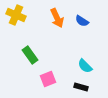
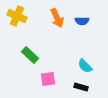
yellow cross: moved 1 px right, 1 px down
blue semicircle: rotated 32 degrees counterclockwise
green rectangle: rotated 12 degrees counterclockwise
pink square: rotated 14 degrees clockwise
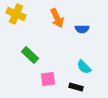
yellow cross: moved 1 px left, 2 px up
blue semicircle: moved 8 px down
cyan semicircle: moved 1 px left, 1 px down
black rectangle: moved 5 px left
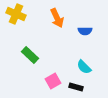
blue semicircle: moved 3 px right, 2 px down
pink square: moved 5 px right, 2 px down; rotated 21 degrees counterclockwise
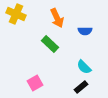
green rectangle: moved 20 px right, 11 px up
pink square: moved 18 px left, 2 px down
black rectangle: moved 5 px right; rotated 56 degrees counterclockwise
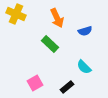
blue semicircle: rotated 16 degrees counterclockwise
black rectangle: moved 14 px left
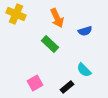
cyan semicircle: moved 3 px down
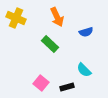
yellow cross: moved 4 px down
orange arrow: moved 1 px up
blue semicircle: moved 1 px right, 1 px down
pink square: moved 6 px right; rotated 21 degrees counterclockwise
black rectangle: rotated 24 degrees clockwise
